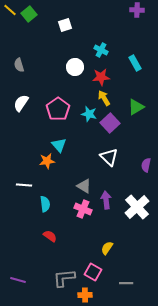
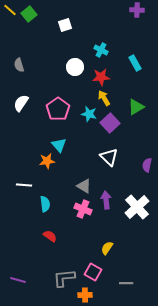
purple semicircle: moved 1 px right
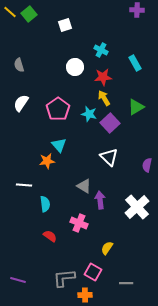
yellow line: moved 2 px down
red star: moved 2 px right
purple arrow: moved 6 px left
pink cross: moved 4 px left, 14 px down
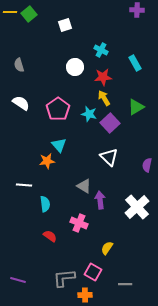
yellow line: rotated 40 degrees counterclockwise
white semicircle: rotated 90 degrees clockwise
gray line: moved 1 px left, 1 px down
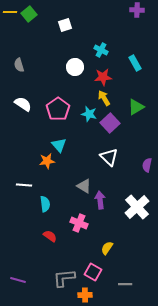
white semicircle: moved 2 px right, 1 px down
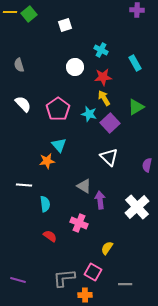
white semicircle: rotated 12 degrees clockwise
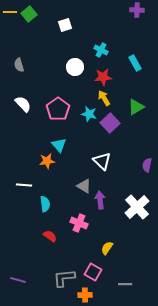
white triangle: moved 7 px left, 4 px down
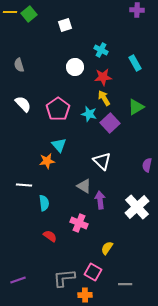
cyan semicircle: moved 1 px left, 1 px up
purple line: rotated 35 degrees counterclockwise
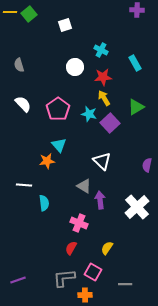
red semicircle: moved 21 px right, 12 px down; rotated 96 degrees counterclockwise
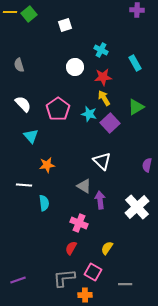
cyan triangle: moved 28 px left, 9 px up
orange star: moved 4 px down
